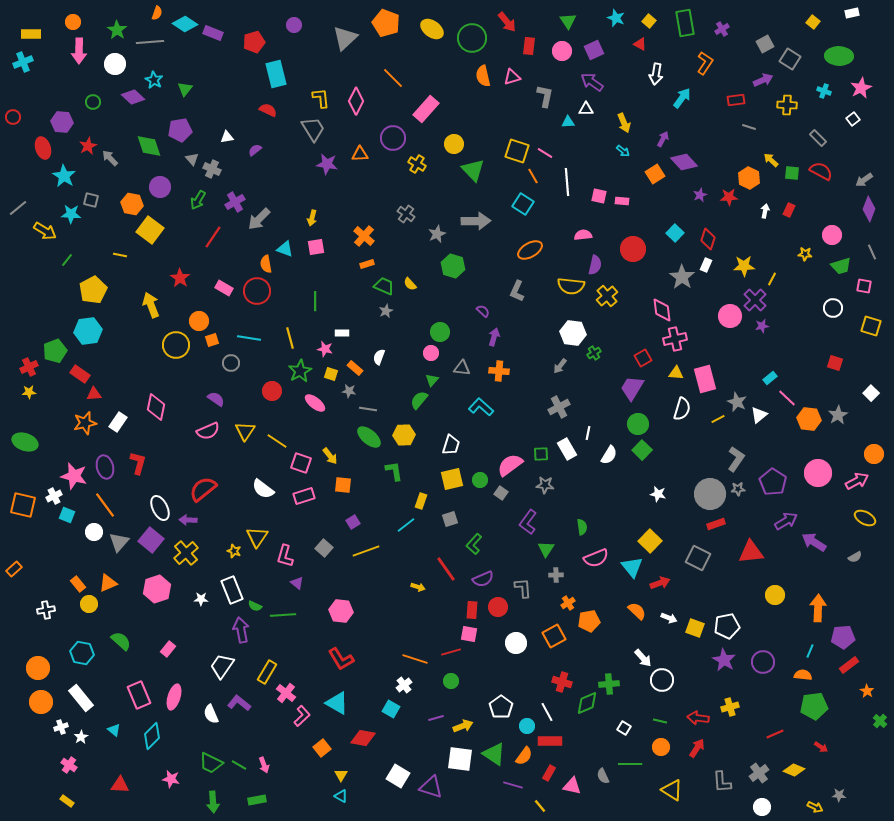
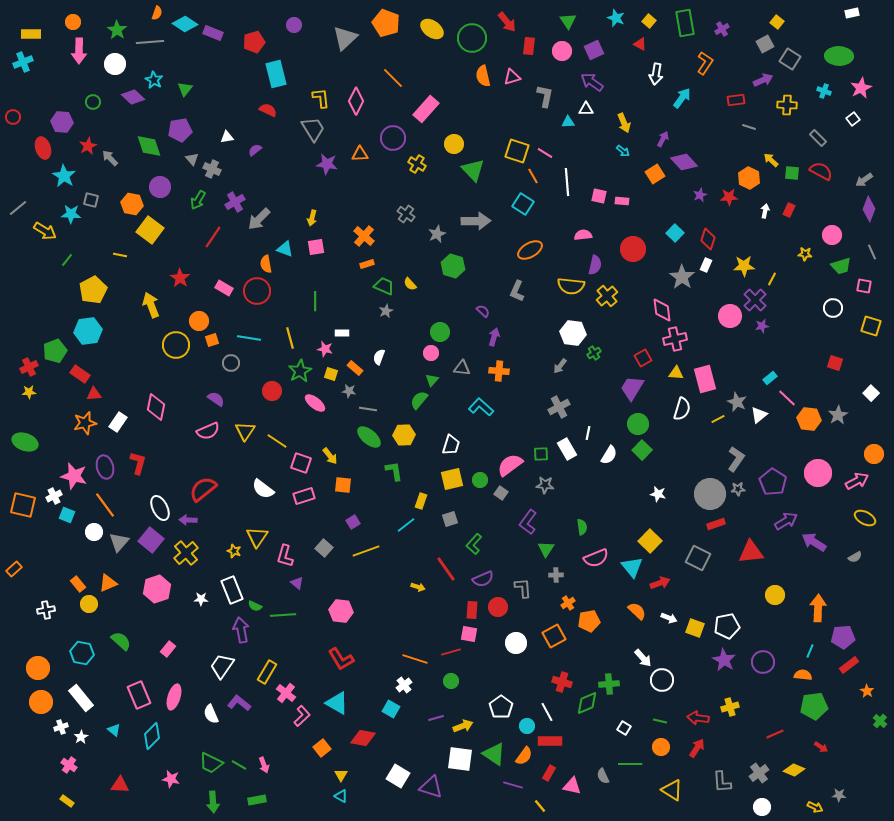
yellow square at (813, 22): moved 36 px left
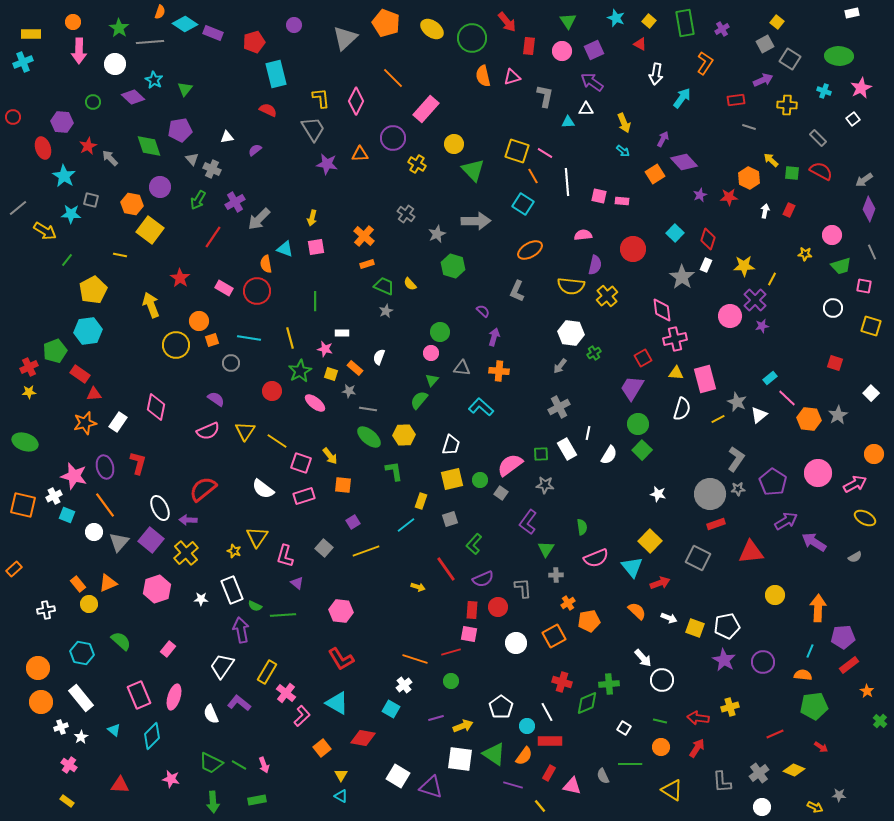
orange semicircle at (157, 13): moved 3 px right, 1 px up
green star at (117, 30): moved 2 px right, 2 px up
white hexagon at (573, 333): moved 2 px left
pink arrow at (857, 481): moved 2 px left, 3 px down
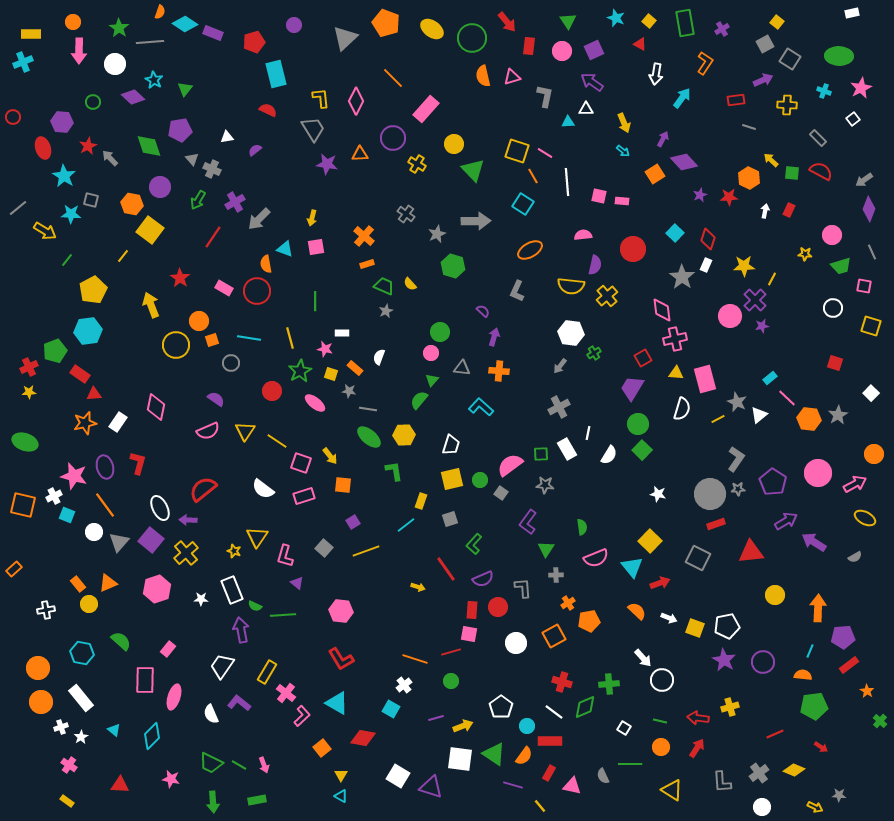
yellow line at (120, 255): moved 3 px right, 1 px down; rotated 64 degrees counterclockwise
pink rectangle at (139, 695): moved 6 px right, 15 px up; rotated 24 degrees clockwise
green diamond at (587, 703): moved 2 px left, 4 px down
white line at (547, 712): moved 7 px right; rotated 24 degrees counterclockwise
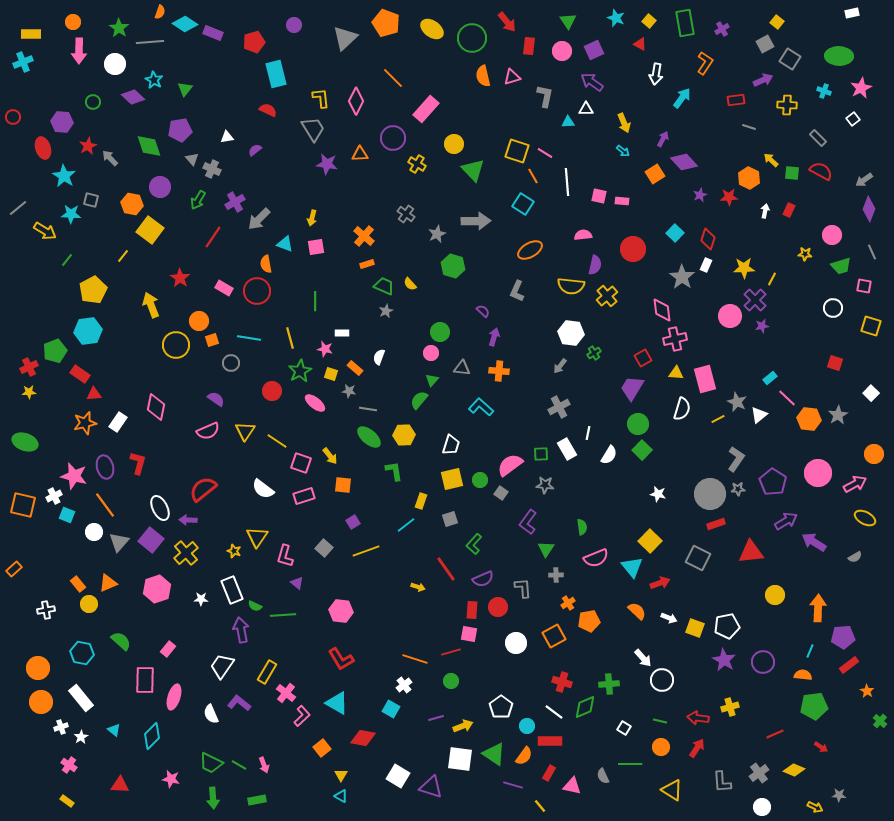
cyan triangle at (285, 249): moved 5 px up
yellow star at (744, 266): moved 2 px down
green arrow at (213, 802): moved 4 px up
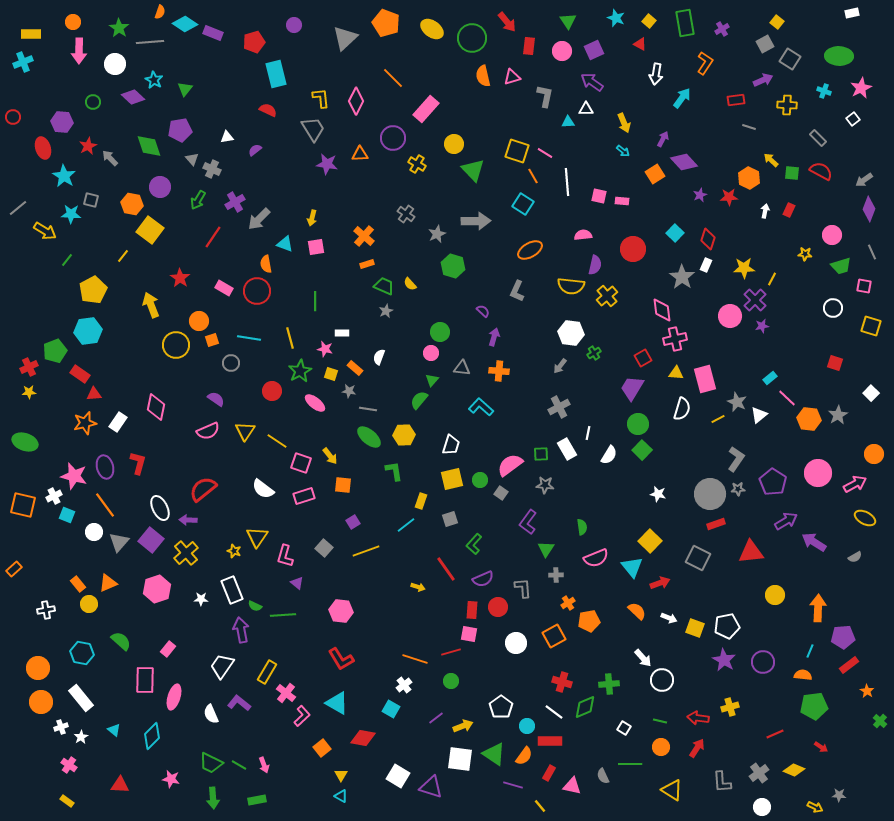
purple line at (436, 718): rotated 21 degrees counterclockwise
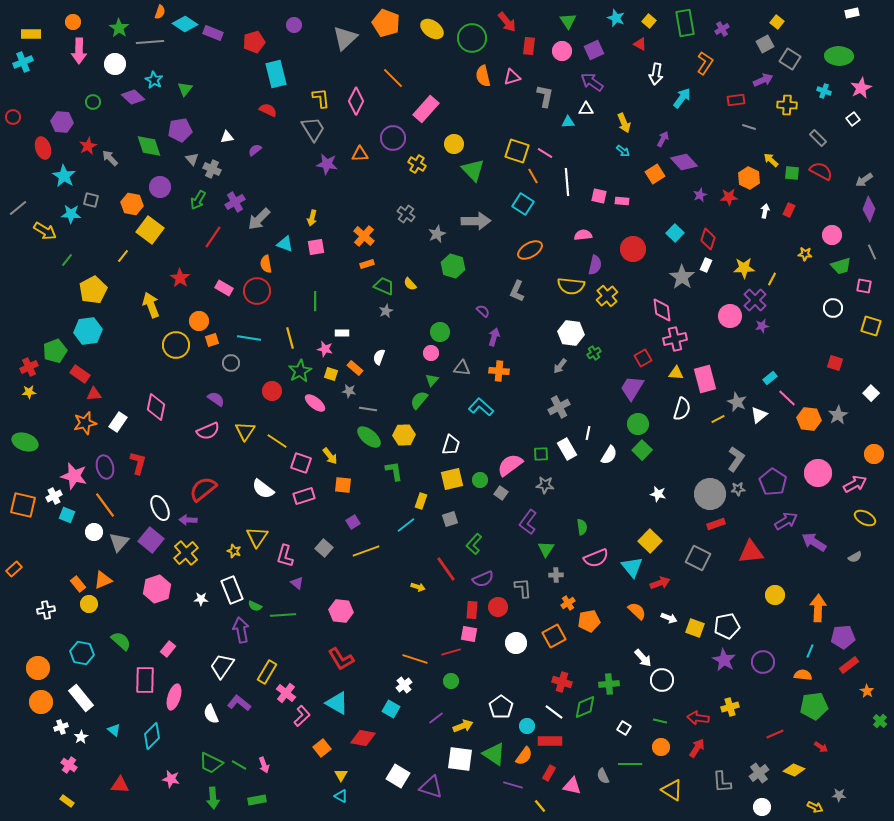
orange triangle at (108, 583): moved 5 px left, 3 px up
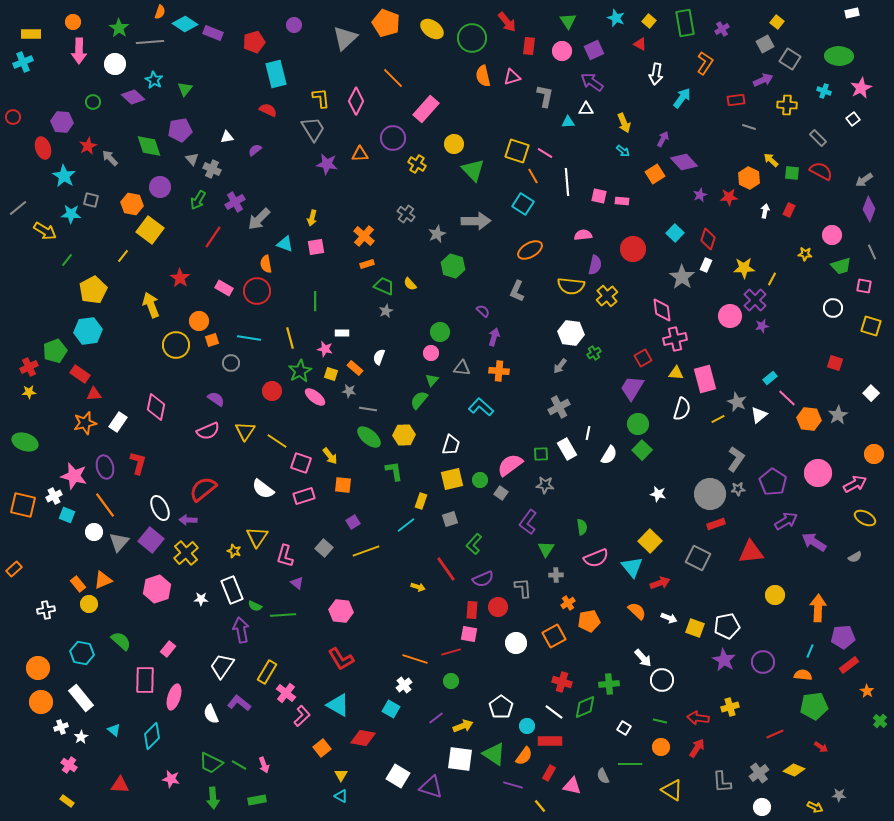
pink ellipse at (315, 403): moved 6 px up
cyan triangle at (337, 703): moved 1 px right, 2 px down
